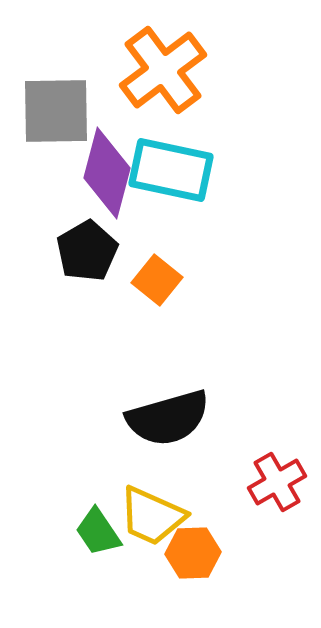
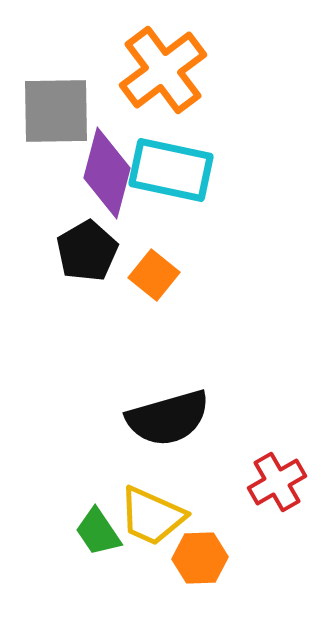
orange square: moved 3 px left, 5 px up
orange hexagon: moved 7 px right, 5 px down
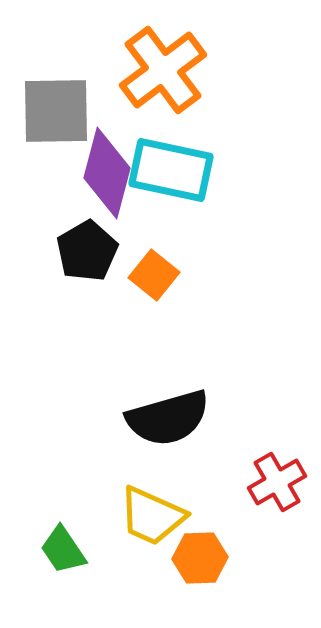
green trapezoid: moved 35 px left, 18 px down
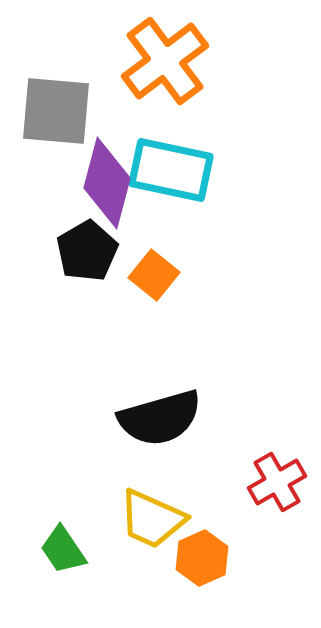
orange cross: moved 2 px right, 9 px up
gray square: rotated 6 degrees clockwise
purple diamond: moved 10 px down
black semicircle: moved 8 px left
yellow trapezoid: moved 3 px down
orange hexagon: moved 2 px right; rotated 22 degrees counterclockwise
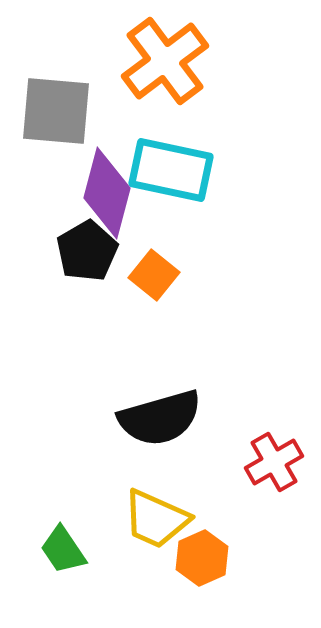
purple diamond: moved 10 px down
red cross: moved 3 px left, 20 px up
yellow trapezoid: moved 4 px right
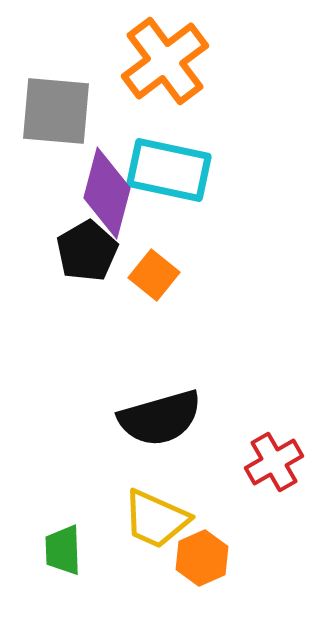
cyan rectangle: moved 2 px left
green trapezoid: rotated 32 degrees clockwise
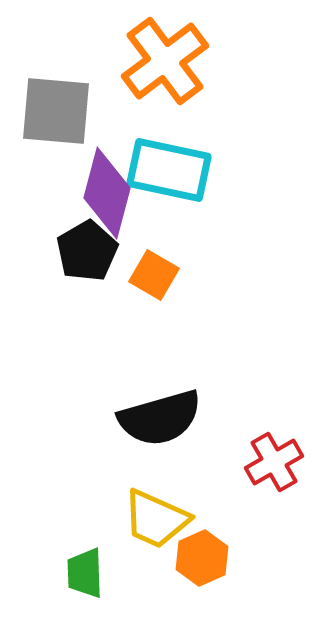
orange square: rotated 9 degrees counterclockwise
green trapezoid: moved 22 px right, 23 px down
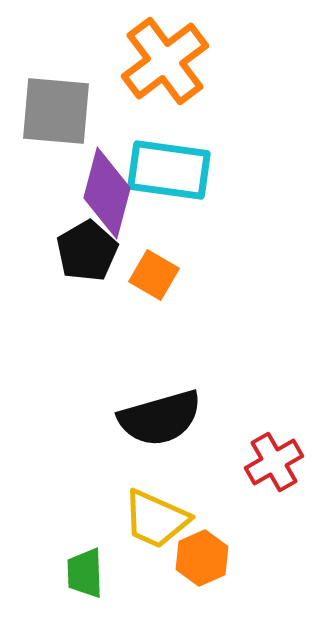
cyan rectangle: rotated 4 degrees counterclockwise
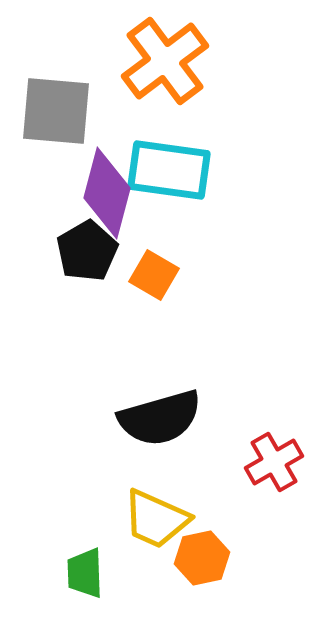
orange hexagon: rotated 12 degrees clockwise
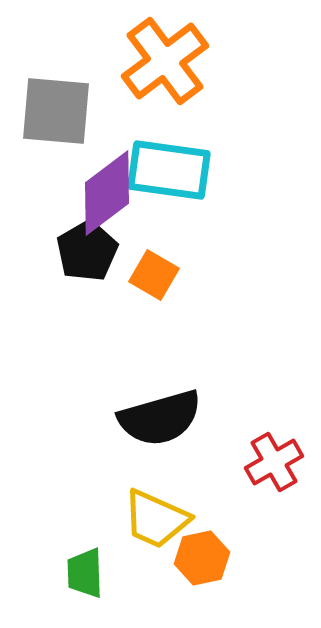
purple diamond: rotated 38 degrees clockwise
